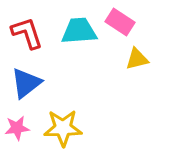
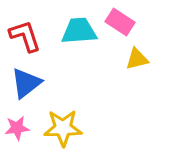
red L-shape: moved 2 px left, 3 px down
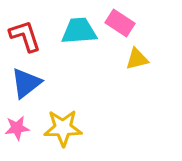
pink rectangle: moved 1 px down
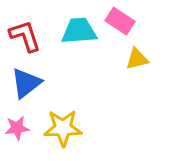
pink rectangle: moved 2 px up
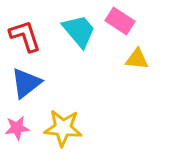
cyan trapezoid: rotated 54 degrees clockwise
yellow triangle: rotated 20 degrees clockwise
yellow star: rotated 6 degrees clockwise
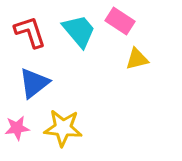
red L-shape: moved 5 px right, 4 px up
yellow triangle: rotated 20 degrees counterclockwise
blue triangle: moved 8 px right
